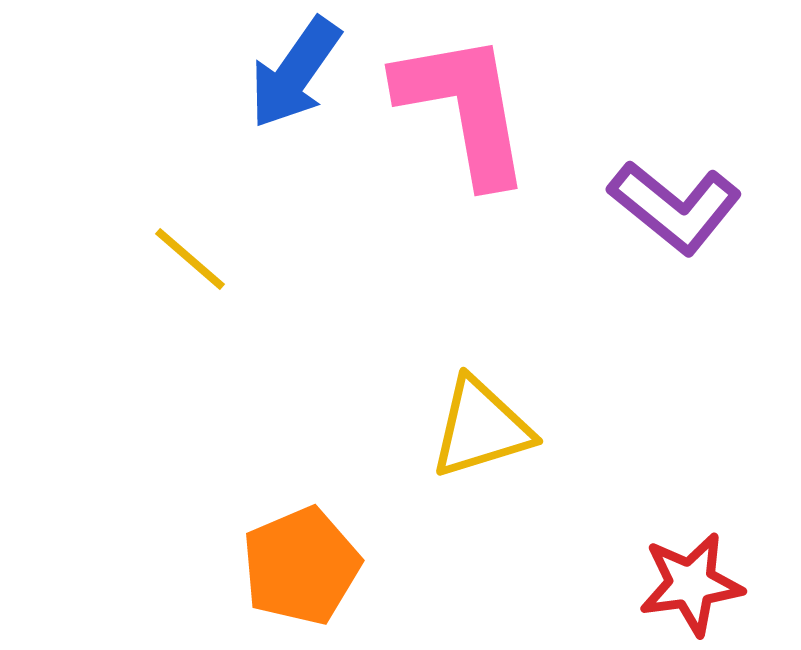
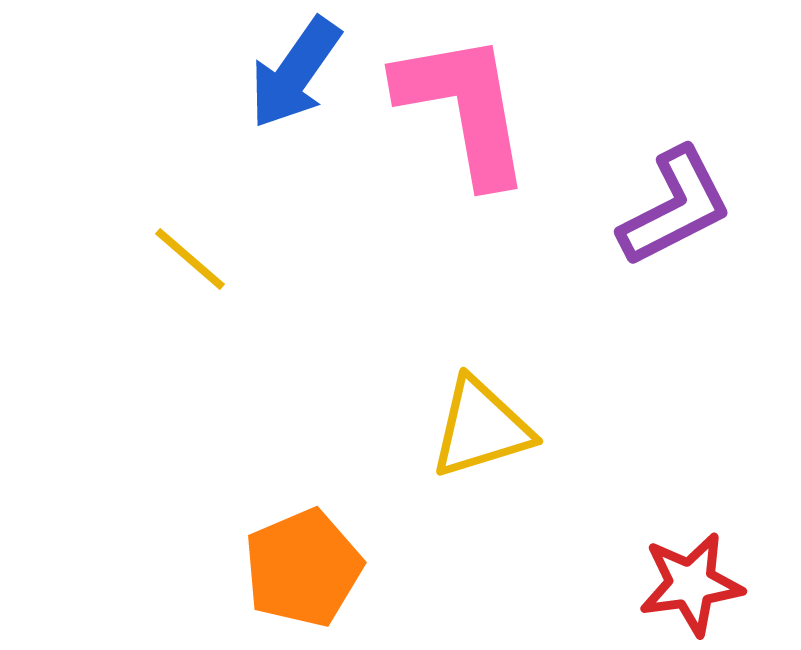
purple L-shape: rotated 66 degrees counterclockwise
orange pentagon: moved 2 px right, 2 px down
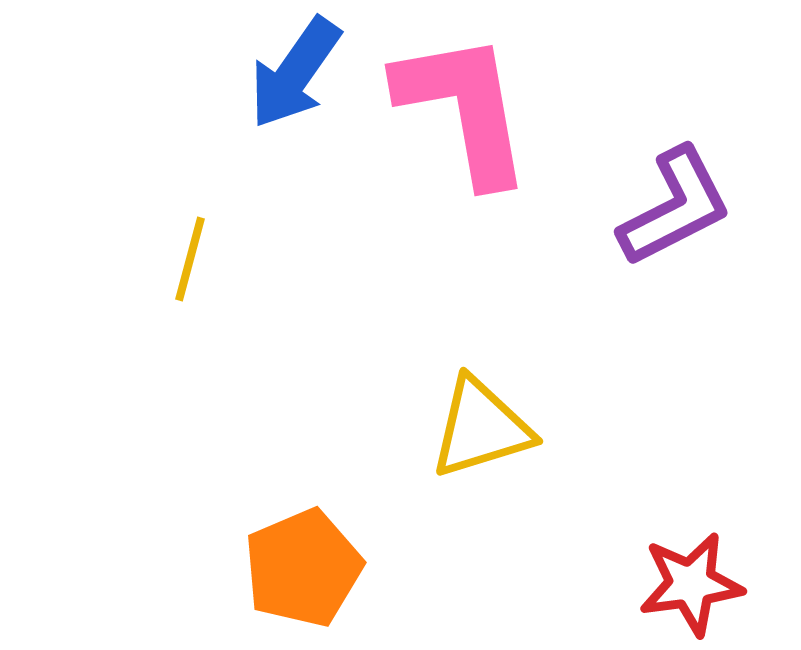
yellow line: rotated 64 degrees clockwise
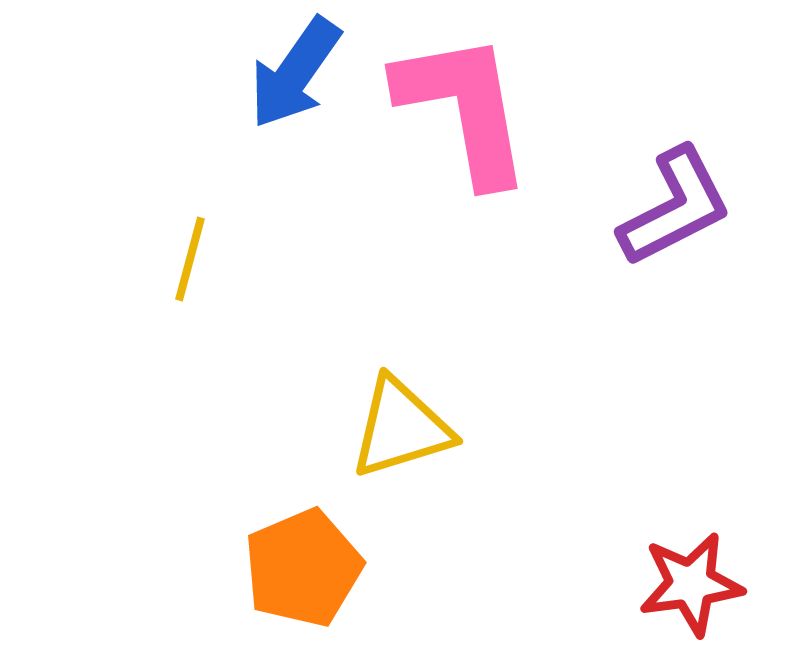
yellow triangle: moved 80 px left
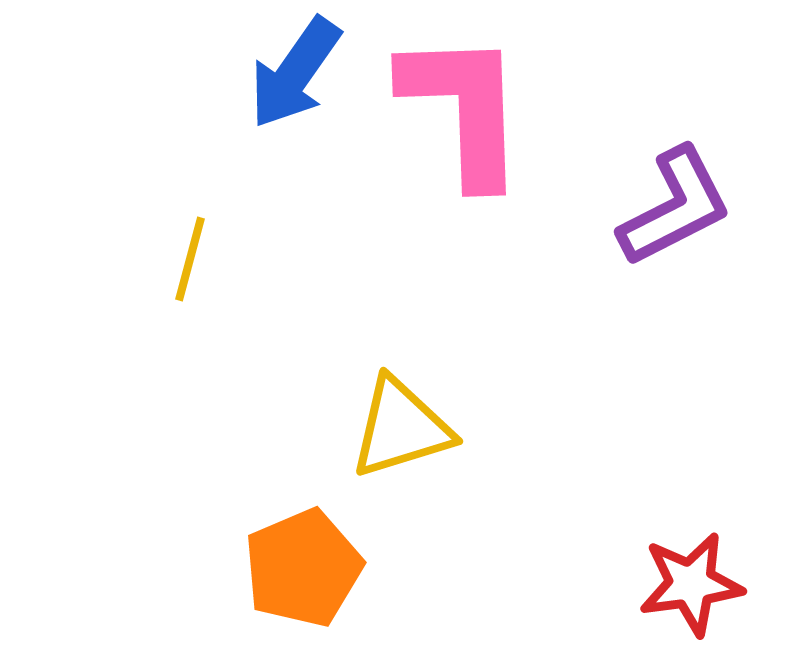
pink L-shape: rotated 8 degrees clockwise
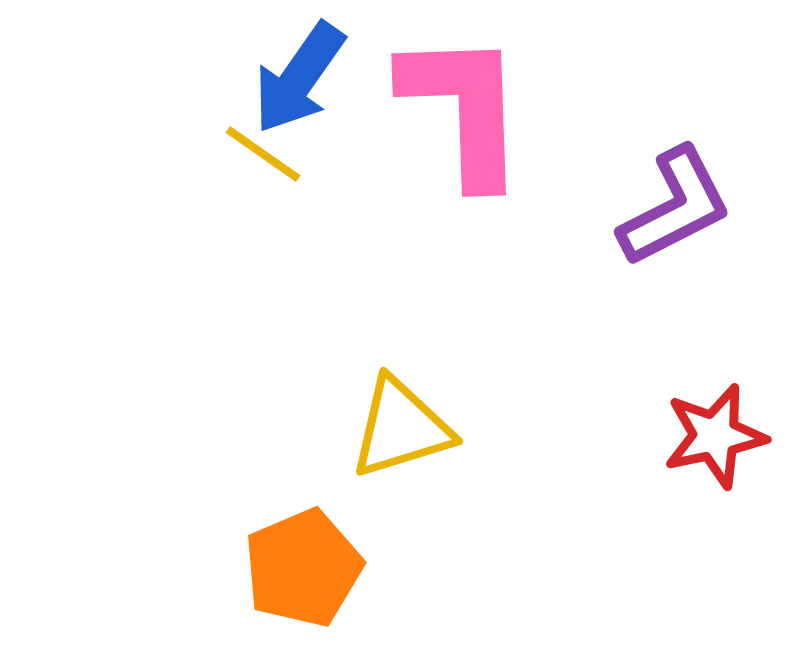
blue arrow: moved 4 px right, 5 px down
yellow line: moved 73 px right, 105 px up; rotated 70 degrees counterclockwise
red star: moved 24 px right, 148 px up; rotated 4 degrees counterclockwise
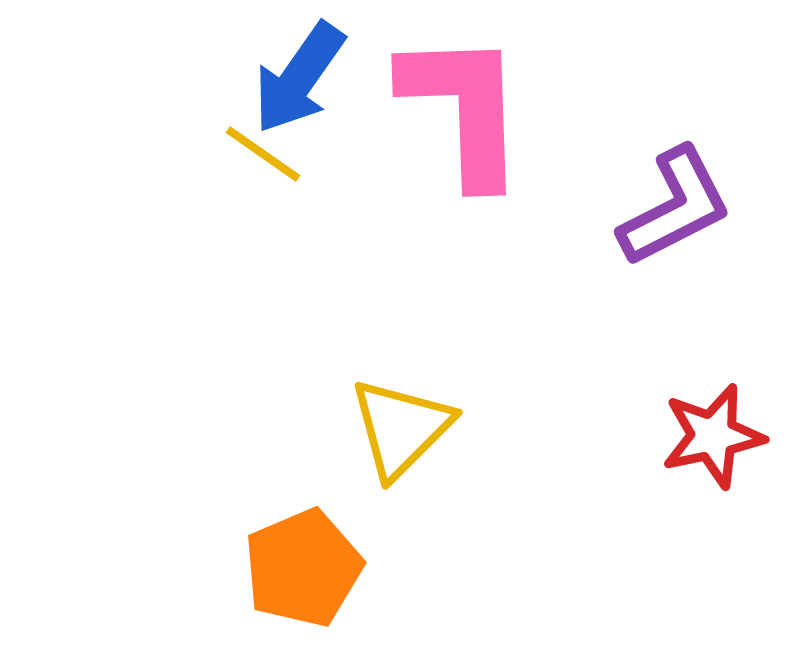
yellow triangle: rotated 28 degrees counterclockwise
red star: moved 2 px left
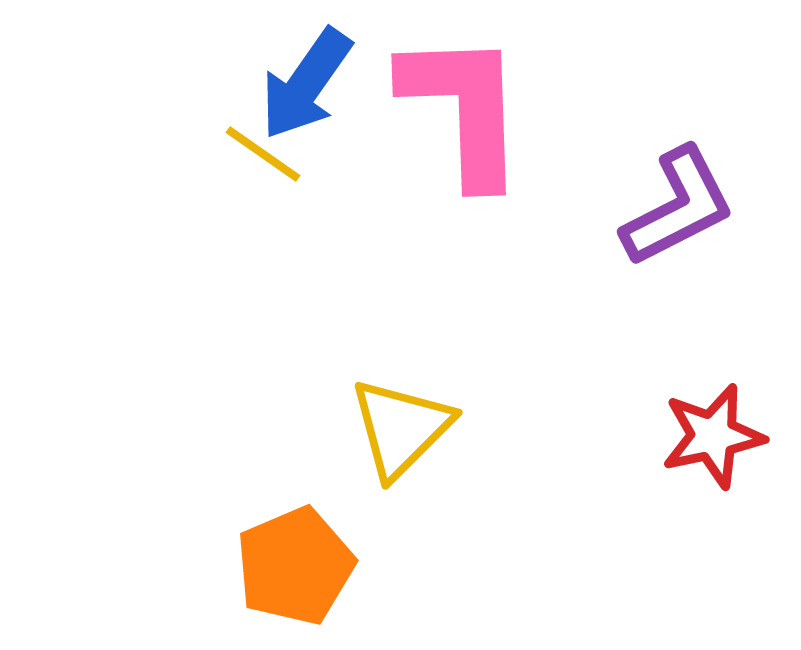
blue arrow: moved 7 px right, 6 px down
purple L-shape: moved 3 px right
orange pentagon: moved 8 px left, 2 px up
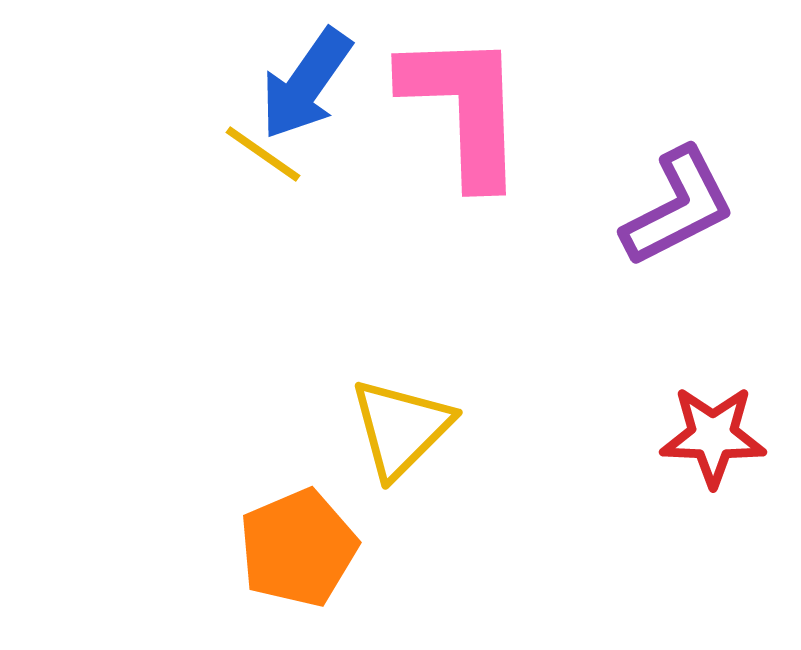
red star: rotated 14 degrees clockwise
orange pentagon: moved 3 px right, 18 px up
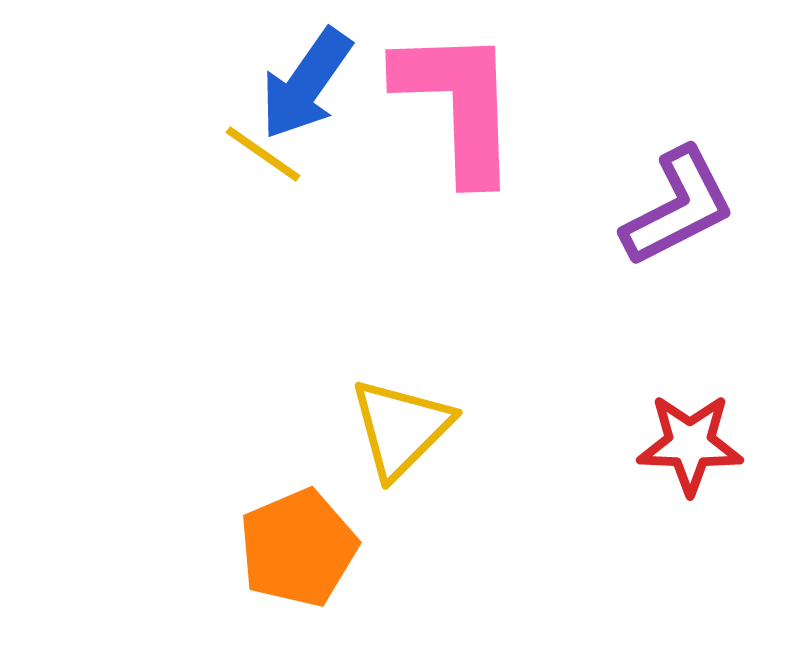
pink L-shape: moved 6 px left, 4 px up
red star: moved 23 px left, 8 px down
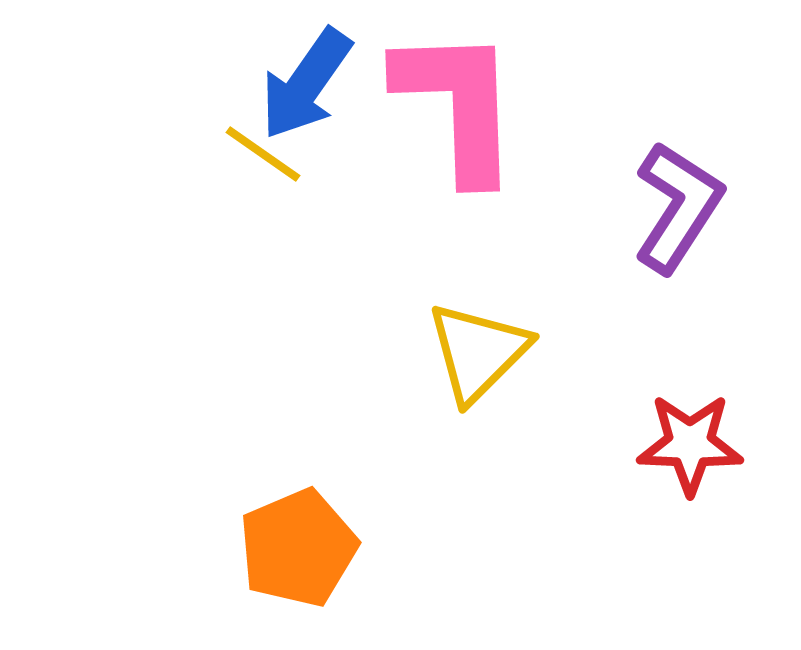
purple L-shape: rotated 30 degrees counterclockwise
yellow triangle: moved 77 px right, 76 px up
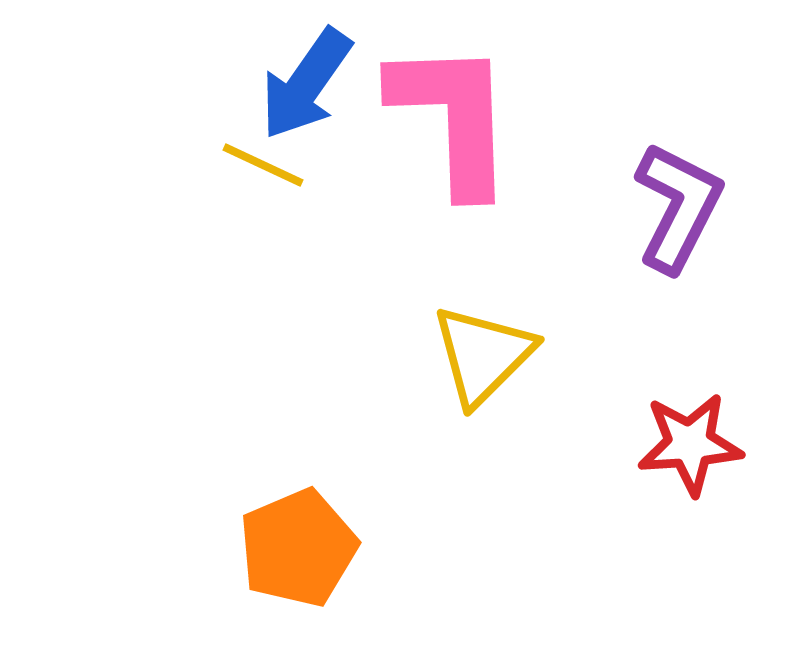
pink L-shape: moved 5 px left, 13 px down
yellow line: moved 11 px down; rotated 10 degrees counterclockwise
purple L-shape: rotated 6 degrees counterclockwise
yellow triangle: moved 5 px right, 3 px down
red star: rotated 6 degrees counterclockwise
